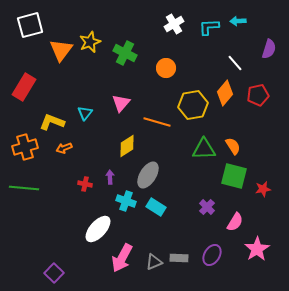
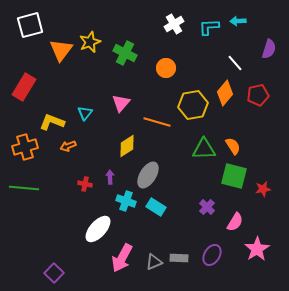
orange arrow: moved 4 px right, 2 px up
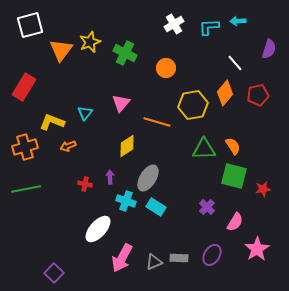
gray ellipse: moved 3 px down
green line: moved 2 px right, 1 px down; rotated 16 degrees counterclockwise
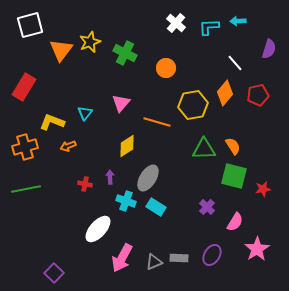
white cross: moved 2 px right, 1 px up; rotated 18 degrees counterclockwise
